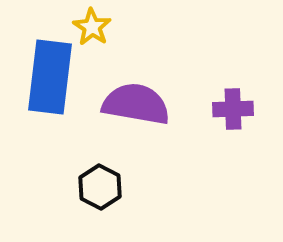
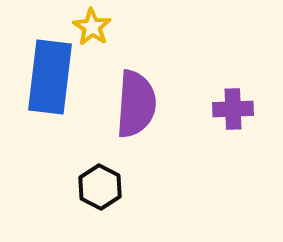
purple semicircle: rotated 84 degrees clockwise
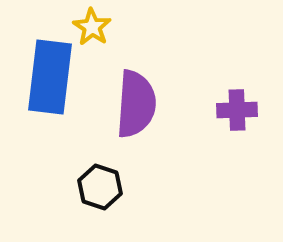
purple cross: moved 4 px right, 1 px down
black hexagon: rotated 9 degrees counterclockwise
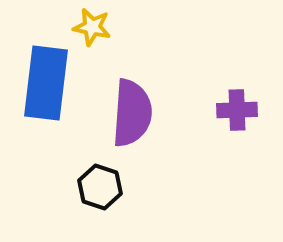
yellow star: rotated 21 degrees counterclockwise
blue rectangle: moved 4 px left, 6 px down
purple semicircle: moved 4 px left, 9 px down
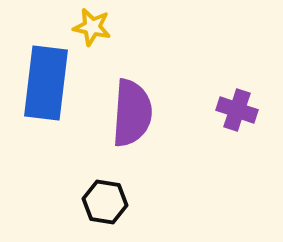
purple cross: rotated 21 degrees clockwise
black hexagon: moved 5 px right, 15 px down; rotated 9 degrees counterclockwise
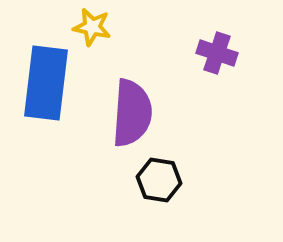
purple cross: moved 20 px left, 57 px up
black hexagon: moved 54 px right, 22 px up
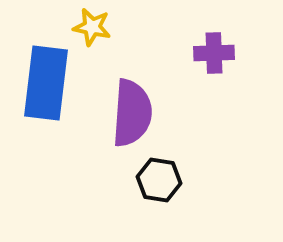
purple cross: moved 3 px left; rotated 21 degrees counterclockwise
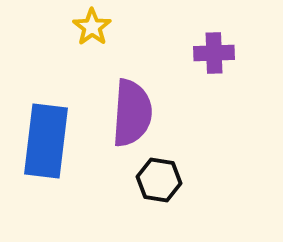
yellow star: rotated 24 degrees clockwise
blue rectangle: moved 58 px down
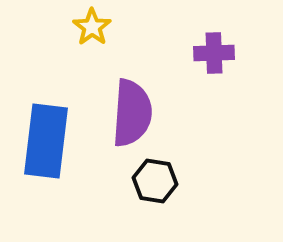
black hexagon: moved 4 px left, 1 px down
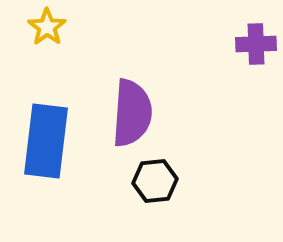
yellow star: moved 45 px left
purple cross: moved 42 px right, 9 px up
black hexagon: rotated 15 degrees counterclockwise
